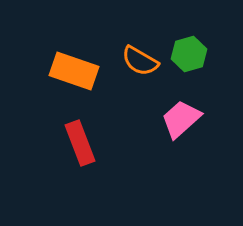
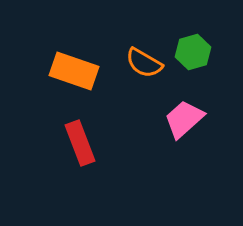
green hexagon: moved 4 px right, 2 px up
orange semicircle: moved 4 px right, 2 px down
pink trapezoid: moved 3 px right
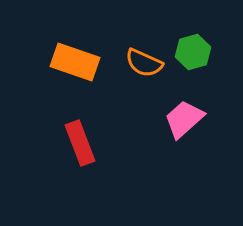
orange semicircle: rotated 6 degrees counterclockwise
orange rectangle: moved 1 px right, 9 px up
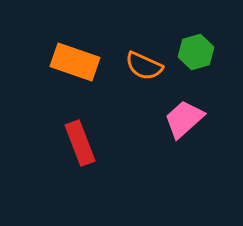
green hexagon: moved 3 px right
orange semicircle: moved 3 px down
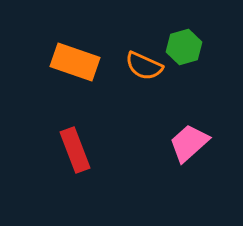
green hexagon: moved 12 px left, 5 px up
pink trapezoid: moved 5 px right, 24 px down
red rectangle: moved 5 px left, 7 px down
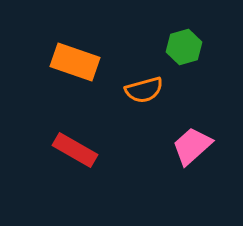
orange semicircle: moved 24 px down; rotated 39 degrees counterclockwise
pink trapezoid: moved 3 px right, 3 px down
red rectangle: rotated 39 degrees counterclockwise
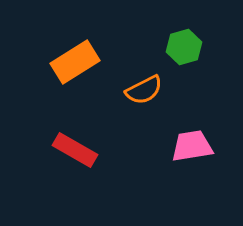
orange rectangle: rotated 51 degrees counterclockwise
orange semicircle: rotated 12 degrees counterclockwise
pink trapezoid: rotated 33 degrees clockwise
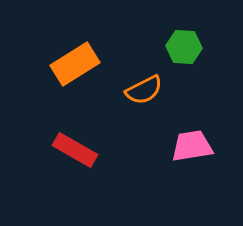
green hexagon: rotated 20 degrees clockwise
orange rectangle: moved 2 px down
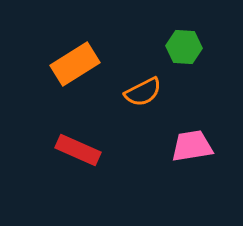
orange semicircle: moved 1 px left, 2 px down
red rectangle: moved 3 px right; rotated 6 degrees counterclockwise
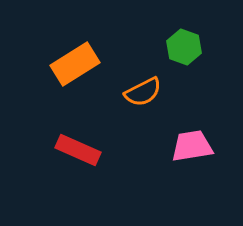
green hexagon: rotated 16 degrees clockwise
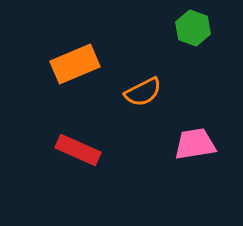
green hexagon: moved 9 px right, 19 px up
orange rectangle: rotated 9 degrees clockwise
pink trapezoid: moved 3 px right, 2 px up
